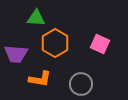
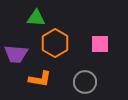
pink square: rotated 24 degrees counterclockwise
gray circle: moved 4 px right, 2 px up
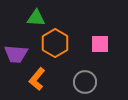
orange L-shape: moved 3 px left; rotated 120 degrees clockwise
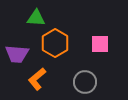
purple trapezoid: moved 1 px right
orange L-shape: rotated 10 degrees clockwise
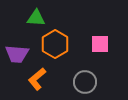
orange hexagon: moved 1 px down
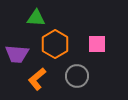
pink square: moved 3 px left
gray circle: moved 8 px left, 6 px up
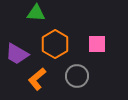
green triangle: moved 5 px up
purple trapezoid: rotated 25 degrees clockwise
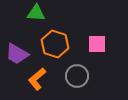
orange hexagon: rotated 12 degrees counterclockwise
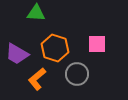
orange hexagon: moved 4 px down
gray circle: moved 2 px up
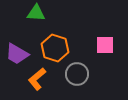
pink square: moved 8 px right, 1 px down
